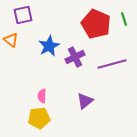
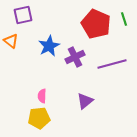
orange triangle: moved 1 px down
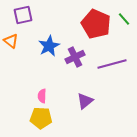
green line: rotated 24 degrees counterclockwise
yellow pentagon: moved 2 px right; rotated 10 degrees clockwise
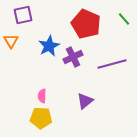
red pentagon: moved 10 px left
orange triangle: rotated 21 degrees clockwise
purple cross: moved 2 px left
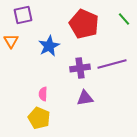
red pentagon: moved 2 px left
purple cross: moved 7 px right, 11 px down; rotated 18 degrees clockwise
pink semicircle: moved 1 px right, 2 px up
purple triangle: moved 3 px up; rotated 30 degrees clockwise
yellow pentagon: moved 2 px left; rotated 20 degrees clockwise
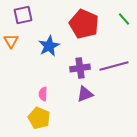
purple line: moved 2 px right, 2 px down
purple triangle: moved 4 px up; rotated 12 degrees counterclockwise
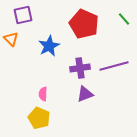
orange triangle: moved 2 px up; rotated 14 degrees counterclockwise
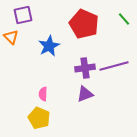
orange triangle: moved 2 px up
purple cross: moved 5 px right
